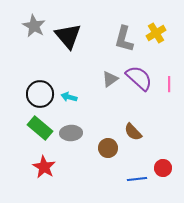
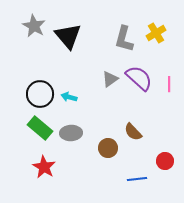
red circle: moved 2 px right, 7 px up
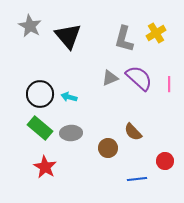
gray star: moved 4 px left
gray triangle: moved 1 px up; rotated 12 degrees clockwise
red star: moved 1 px right
